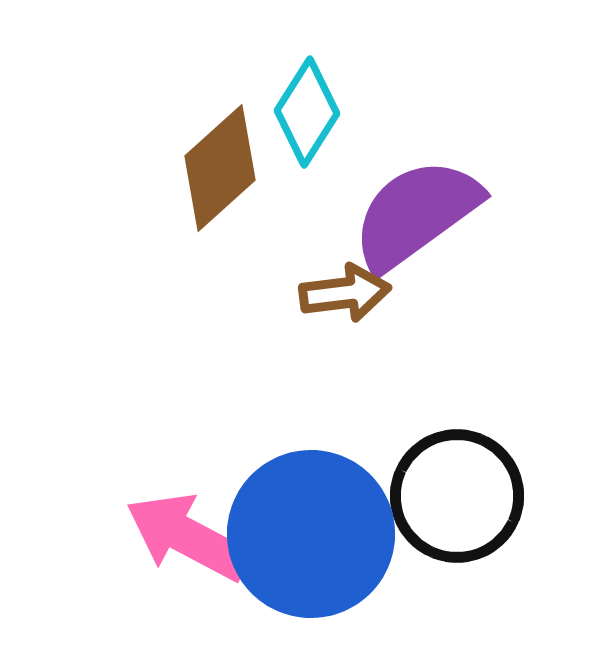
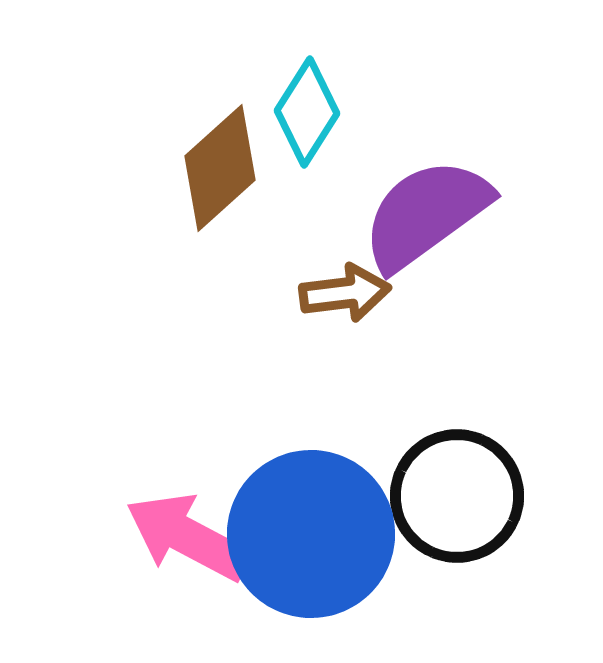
purple semicircle: moved 10 px right
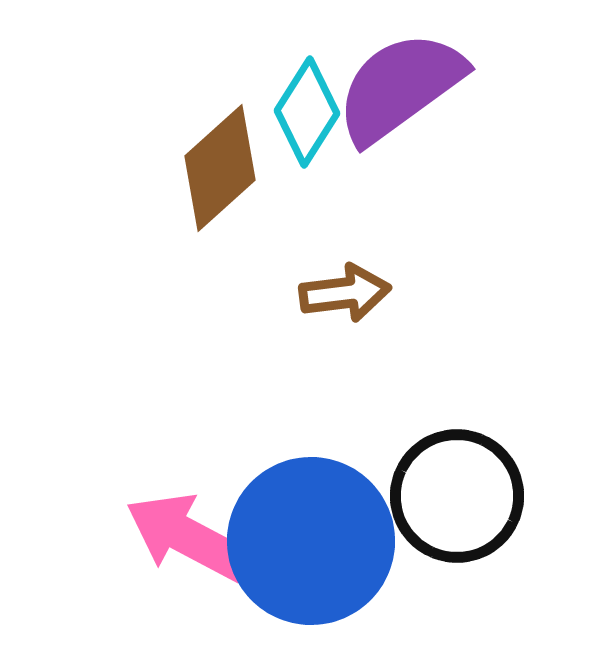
purple semicircle: moved 26 px left, 127 px up
blue circle: moved 7 px down
